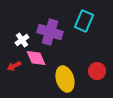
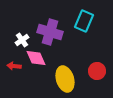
red arrow: rotated 32 degrees clockwise
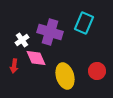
cyan rectangle: moved 2 px down
red arrow: rotated 88 degrees counterclockwise
yellow ellipse: moved 3 px up
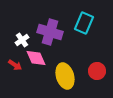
red arrow: moved 1 px right, 1 px up; rotated 64 degrees counterclockwise
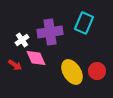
purple cross: rotated 25 degrees counterclockwise
yellow ellipse: moved 7 px right, 4 px up; rotated 15 degrees counterclockwise
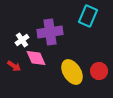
cyan rectangle: moved 4 px right, 7 px up
red arrow: moved 1 px left, 1 px down
red circle: moved 2 px right
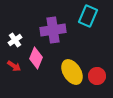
purple cross: moved 3 px right, 2 px up
white cross: moved 7 px left
pink diamond: rotated 45 degrees clockwise
red circle: moved 2 px left, 5 px down
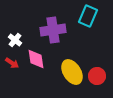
white cross: rotated 16 degrees counterclockwise
pink diamond: moved 1 px down; rotated 30 degrees counterclockwise
red arrow: moved 2 px left, 3 px up
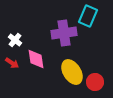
purple cross: moved 11 px right, 3 px down
red circle: moved 2 px left, 6 px down
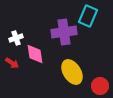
purple cross: moved 1 px up
white cross: moved 1 px right, 2 px up; rotated 32 degrees clockwise
pink diamond: moved 1 px left, 5 px up
red circle: moved 5 px right, 4 px down
